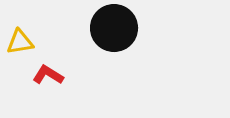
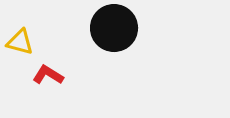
yellow triangle: rotated 24 degrees clockwise
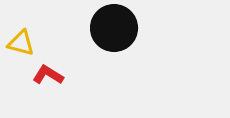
yellow triangle: moved 1 px right, 1 px down
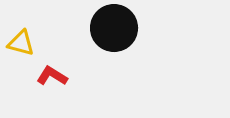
red L-shape: moved 4 px right, 1 px down
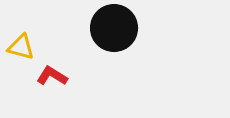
yellow triangle: moved 4 px down
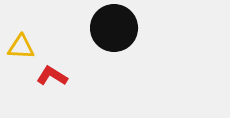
yellow triangle: rotated 12 degrees counterclockwise
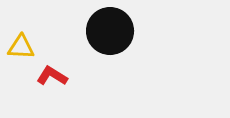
black circle: moved 4 px left, 3 px down
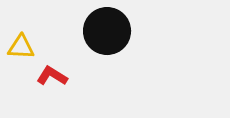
black circle: moved 3 px left
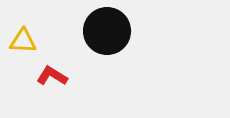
yellow triangle: moved 2 px right, 6 px up
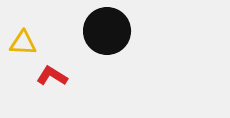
yellow triangle: moved 2 px down
